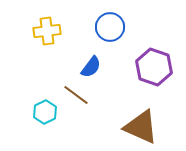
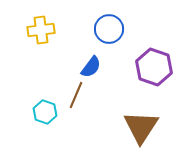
blue circle: moved 1 px left, 2 px down
yellow cross: moved 6 px left, 1 px up
brown line: rotated 76 degrees clockwise
cyan hexagon: rotated 15 degrees counterclockwise
brown triangle: rotated 39 degrees clockwise
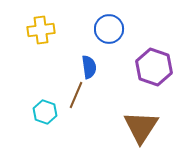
blue semicircle: moved 2 px left; rotated 45 degrees counterclockwise
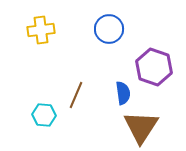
blue semicircle: moved 34 px right, 26 px down
cyan hexagon: moved 1 px left, 3 px down; rotated 15 degrees counterclockwise
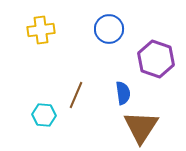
purple hexagon: moved 2 px right, 8 px up
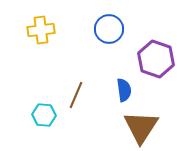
blue semicircle: moved 1 px right, 3 px up
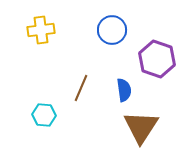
blue circle: moved 3 px right, 1 px down
purple hexagon: moved 1 px right
brown line: moved 5 px right, 7 px up
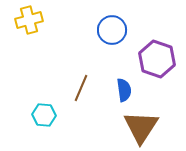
yellow cross: moved 12 px left, 10 px up; rotated 8 degrees counterclockwise
